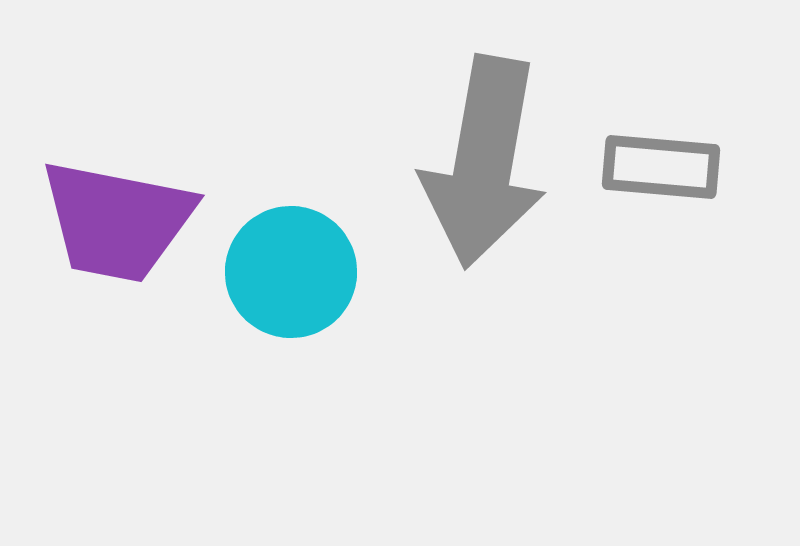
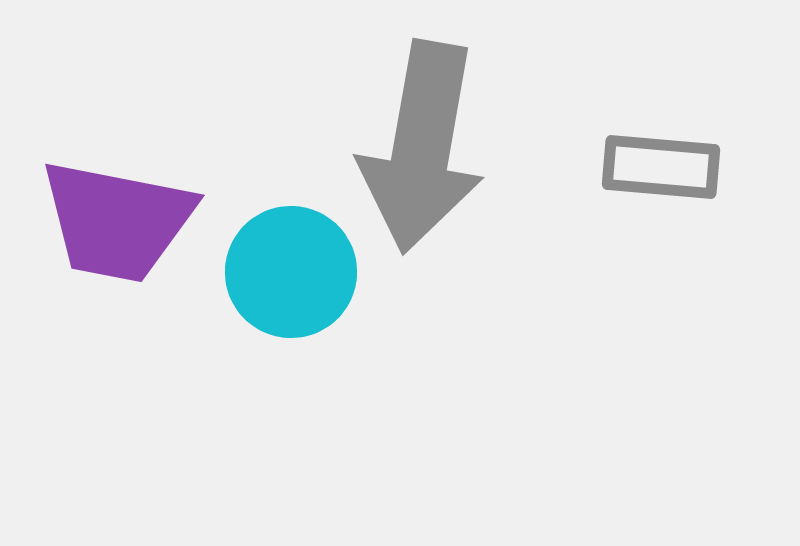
gray arrow: moved 62 px left, 15 px up
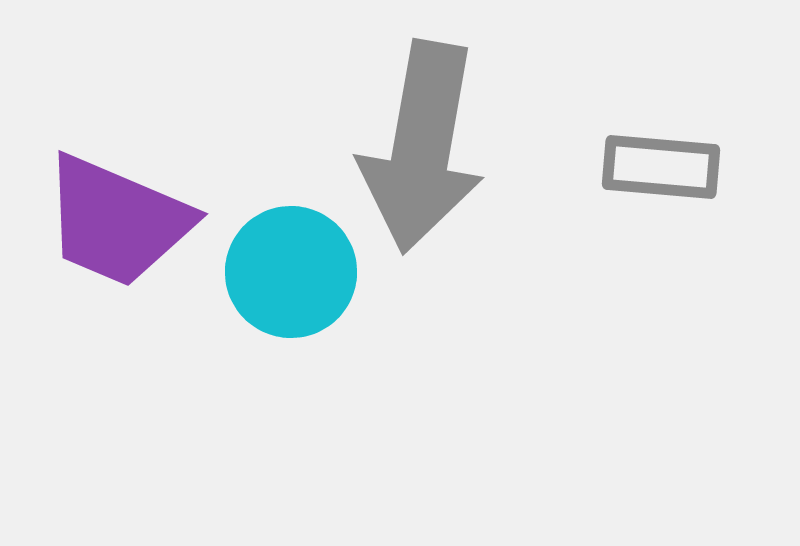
purple trapezoid: rotated 12 degrees clockwise
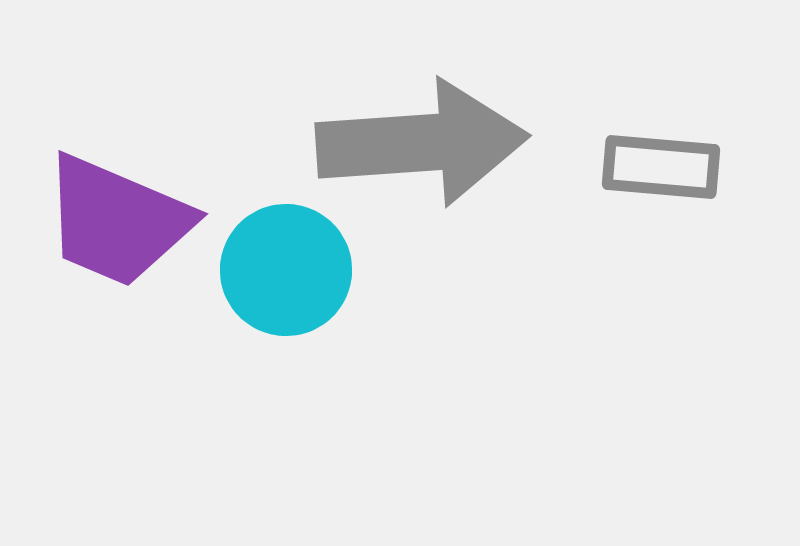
gray arrow: moved 4 px up; rotated 104 degrees counterclockwise
cyan circle: moved 5 px left, 2 px up
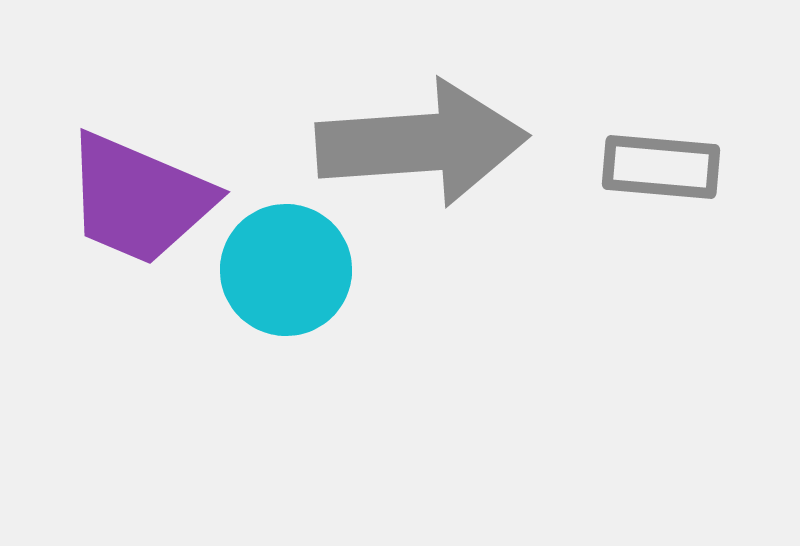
purple trapezoid: moved 22 px right, 22 px up
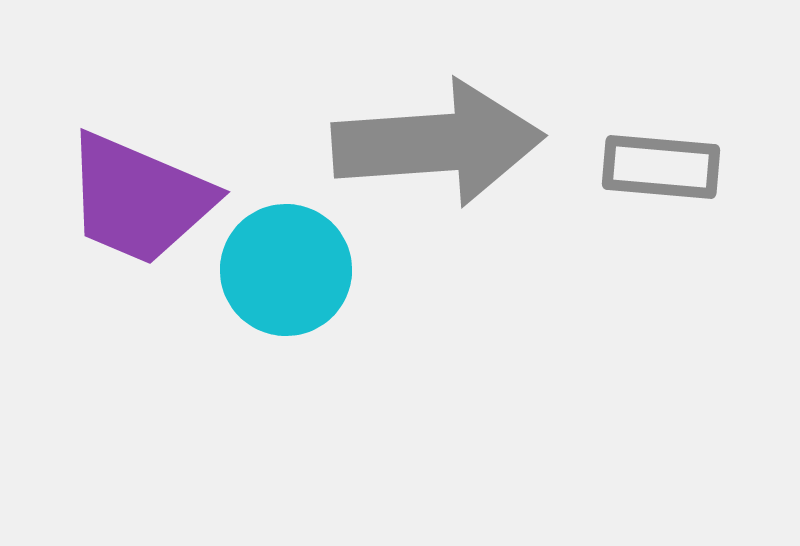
gray arrow: moved 16 px right
